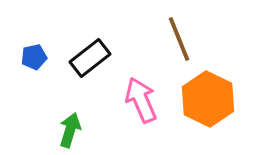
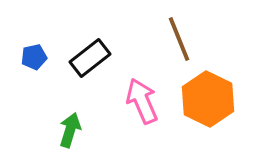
pink arrow: moved 1 px right, 1 px down
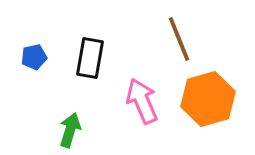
black rectangle: rotated 42 degrees counterclockwise
orange hexagon: rotated 18 degrees clockwise
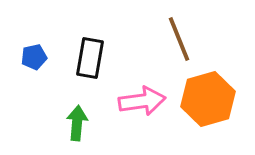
pink arrow: rotated 105 degrees clockwise
green arrow: moved 7 px right, 7 px up; rotated 12 degrees counterclockwise
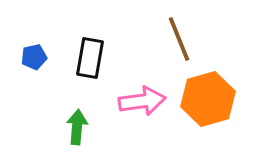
green arrow: moved 4 px down
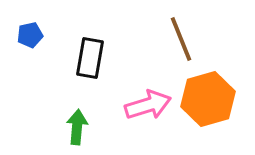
brown line: moved 2 px right
blue pentagon: moved 4 px left, 22 px up
pink arrow: moved 6 px right, 4 px down; rotated 9 degrees counterclockwise
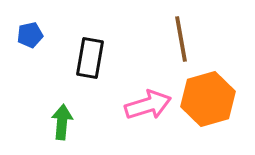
brown line: rotated 12 degrees clockwise
green arrow: moved 15 px left, 5 px up
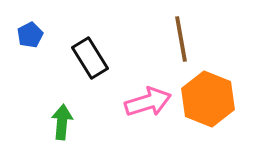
blue pentagon: rotated 15 degrees counterclockwise
black rectangle: rotated 42 degrees counterclockwise
orange hexagon: rotated 22 degrees counterclockwise
pink arrow: moved 3 px up
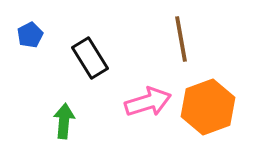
orange hexagon: moved 8 px down; rotated 18 degrees clockwise
green arrow: moved 2 px right, 1 px up
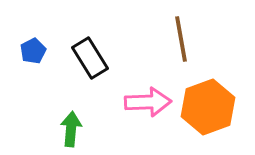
blue pentagon: moved 3 px right, 16 px down
pink arrow: rotated 15 degrees clockwise
green arrow: moved 7 px right, 8 px down
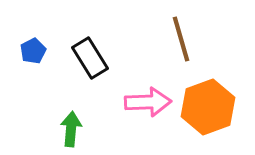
brown line: rotated 6 degrees counterclockwise
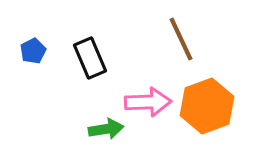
brown line: rotated 9 degrees counterclockwise
black rectangle: rotated 9 degrees clockwise
orange hexagon: moved 1 px left, 1 px up
green arrow: moved 35 px right; rotated 76 degrees clockwise
